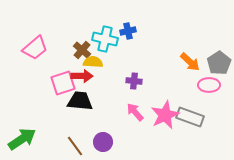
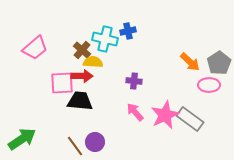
pink square: moved 1 px left; rotated 15 degrees clockwise
gray rectangle: moved 2 px down; rotated 16 degrees clockwise
purple circle: moved 8 px left
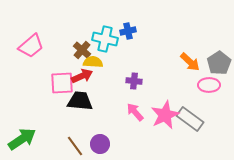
pink trapezoid: moved 4 px left, 2 px up
red arrow: rotated 25 degrees counterclockwise
purple circle: moved 5 px right, 2 px down
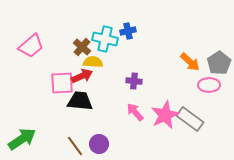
brown cross: moved 3 px up
purple circle: moved 1 px left
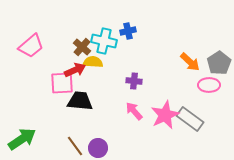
cyan cross: moved 1 px left, 2 px down
red arrow: moved 7 px left, 6 px up
pink arrow: moved 1 px left, 1 px up
purple circle: moved 1 px left, 4 px down
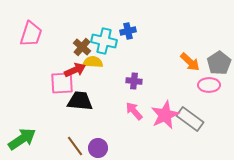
pink trapezoid: moved 12 px up; rotated 32 degrees counterclockwise
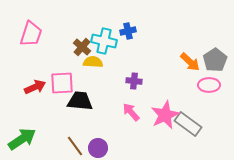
gray pentagon: moved 4 px left, 3 px up
red arrow: moved 40 px left, 17 px down
pink arrow: moved 3 px left, 1 px down
gray rectangle: moved 2 px left, 5 px down
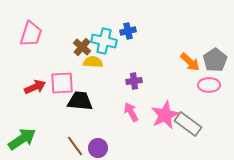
purple cross: rotated 14 degrees counterclockwise
pink arrow: rotated 12 degrees clockwise
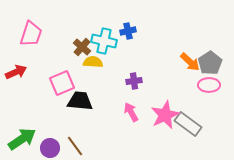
gray pentagon: moved 5 px left, 3 px down
pink square: rotated 20 degrees counterclockwise
red arrow: moved 19 px left, 15 px up
purple circle: moved 48 px left
